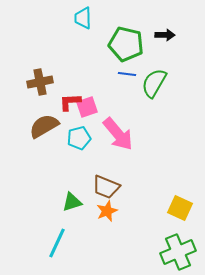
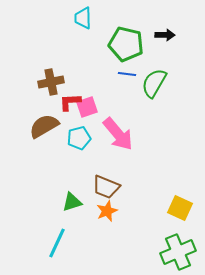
brown cross: moved 11 px right
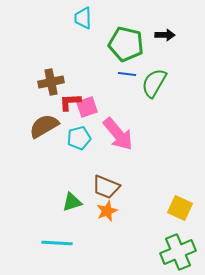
cyan line: rotated 68 degrees clockwise
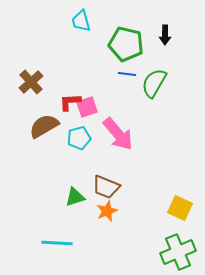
cyan trapezoid: moved 2 px left, 3 px down; rotated 15 degrees counterclockwise
black arrow: rotated 90 degrees clockwise
brown cross: moved 20 px left; rotated 30 degrees counterclockwise
green triangle: moved 3 px right, 5 px up
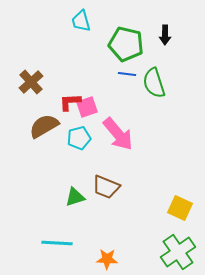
green semicircle: rotated 48 degrees counterclockwise
orange star: moved 48 px down; rotated 25 degrees clockwise
green cross: rotated 12 degrees counterclockwise
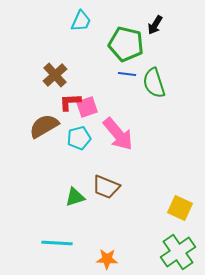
cyan trapezoid: rotated 140 degrees counterclockwise
black arrow: moved 10 px left, 10 px up; rotated 30 degrees clockwise
brown cross: moved 24 px right, 7 px up
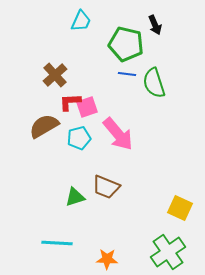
black arrow: rotated 54 degrees counterclockwise
green cross: moved 10 px left
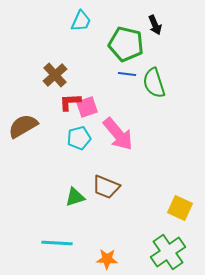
brown semicircle: moved 21 px left
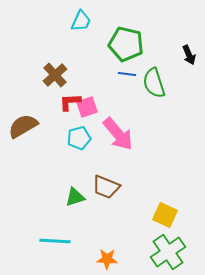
black arrow: moved 34 px right, 30 px down
yellow square: moved 15 px left, 7 px down
cyan line: moved 2 px left, 2 px up
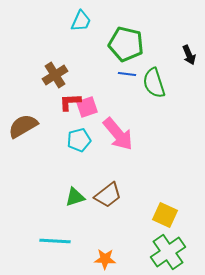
brown cross: rotated 10 degrees clockwise
cyan pentagon: moved 2 px down
brown trapezoid: moved 2 px right, 8 px down; rotated 60 degrees counterclockwise
orange star: moved 2 px left
